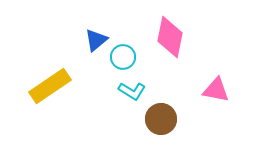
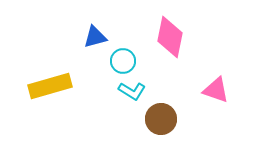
blue triangle: moved 1 px left, 3 px up; rotated 25 degrees clockwise
cyan circle: moved 4 px down
yellow rectangle: rotated 18 degrees clockwise
pink triangle: rotated 8 degrees clockwise
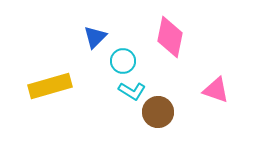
blue triangle: rotated 30 degrees counterclockwise
brown circle: moved 3 px left, 7 px up
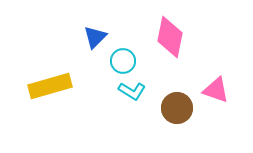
brown circle: moved 19 px right, 4 px up
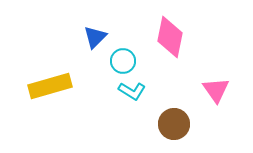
pink triangle: rotated 36 degrees clockwise
brown circle: moved 3 px left, 16 px down
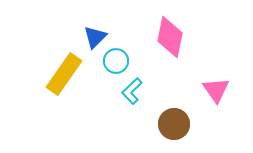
cyan circle: moved 7 px left
yellow rectangle: moved 14 px right, 12 px up; rotated 39 degrees counterclockwise
cyan L-shape: rotated 104 degrees clockwise
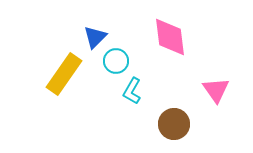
pink diamond: rotated 18 degrees counterclockwise
cyan L-shape: rotated 16 degrees counterclockwise
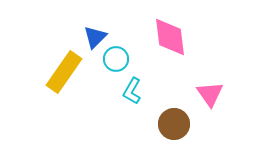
cyan circle: moved 2 px up
yellow rectangle: moved 2 px up
pink triangle: moved 6 px left, 4 px down
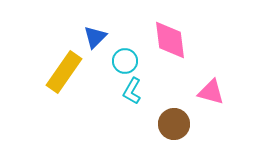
pink diamond: moved 3 px down
cyan circle: moved 9 px right, 2 px down
pink triangle: moved 1 px right, 2 px up; rotated 40 degrees counterclockwise
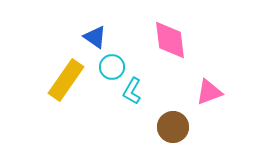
blue triangle: rotated 40 degrees counterclockwise
cyan circle: moved 13 px left, 6 px down
yellow rectangle: moved 2 px right, 8 px down
pink triangle: moved 2 px left; rotated 36 degrees counterclockwise
brown circle: moved 1 px left, 3 px down
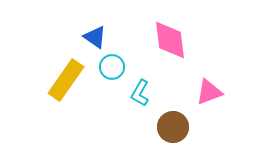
cyan L-shape: moved 8 px right, 2 px down
